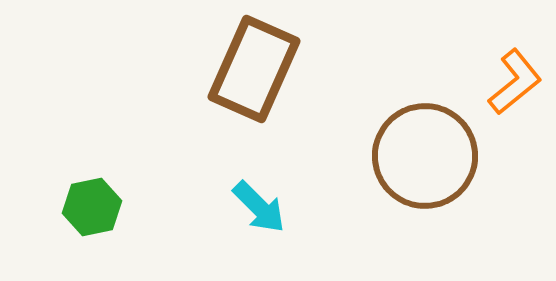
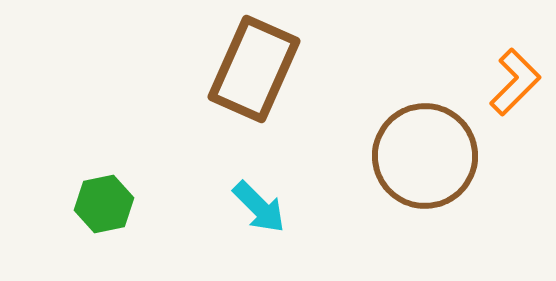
orange L-shape: rotated 6 degrees counterclockwise
green hexagon: moved 12 px right, 3 px up
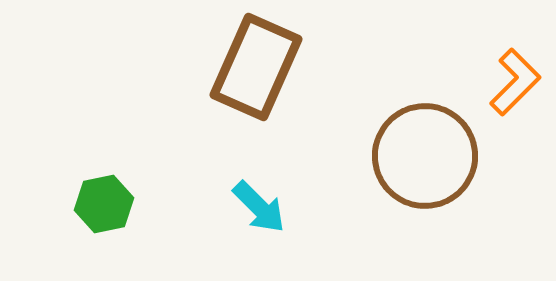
brown rectangle: moved 2 px right, 2 px up
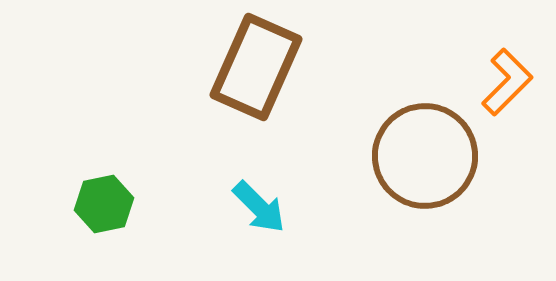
orange L-shape: moved 8 px left
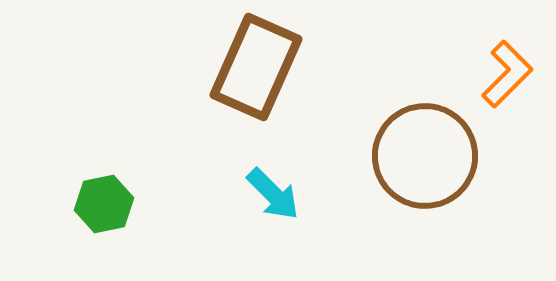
orange L-shape: moved 8 px up
cyan arrow: moved 14 px right, 13 px up
